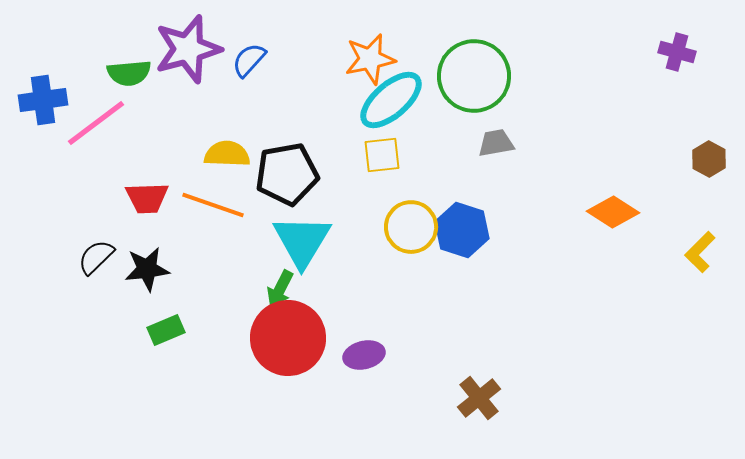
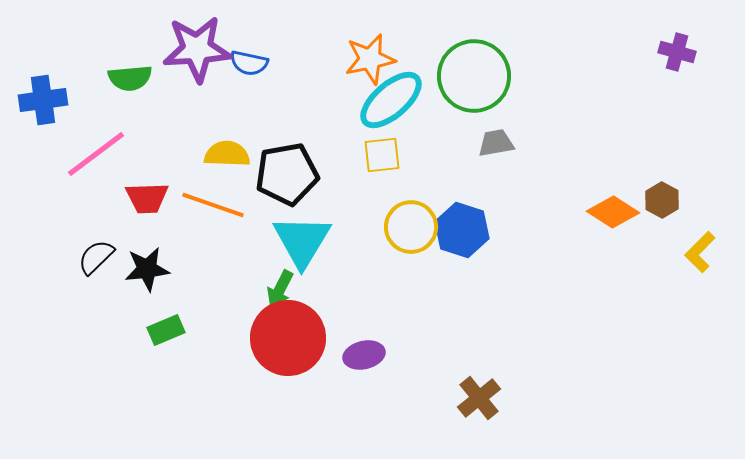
purple star: moved 9 px right; rotated 12 degrees clockwise
blue semicircle: moved 3 px down; rotated 120 degrees counterclockwise
green semicircle: moved 1 px right, 5 px down
pink line: moved 31 px down
brown hexagon: moved 47 px left, 41 px down
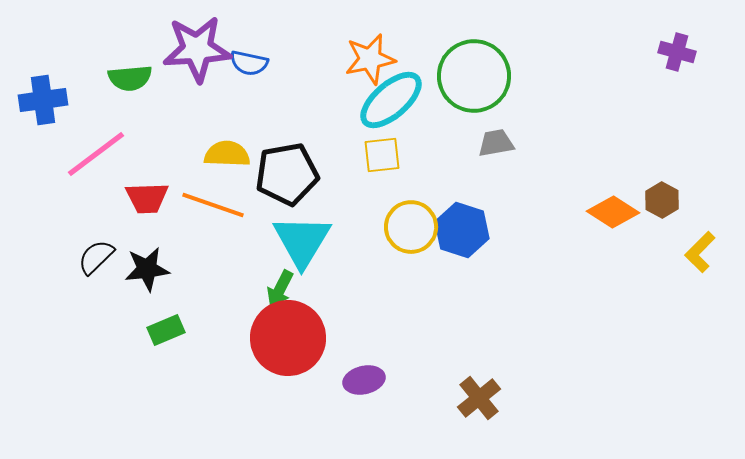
purple ellipse: moved 25 px down
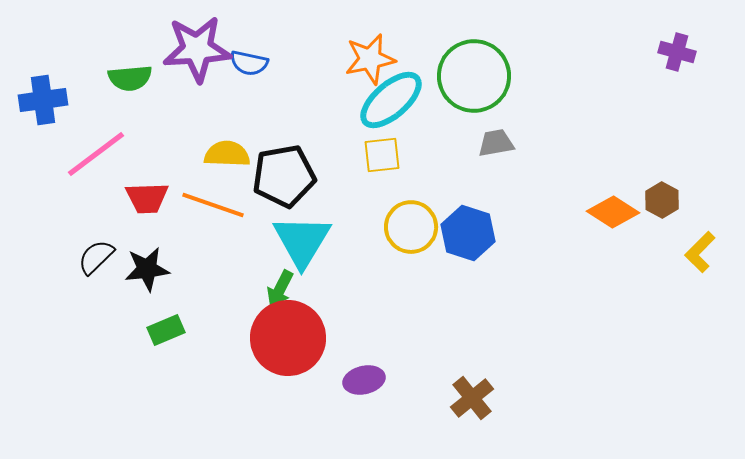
black pentagon: moved 3 px left, 2 px down
blue hexagon: moved 6 px right, 3 px down
brown cross: moved 7 px left
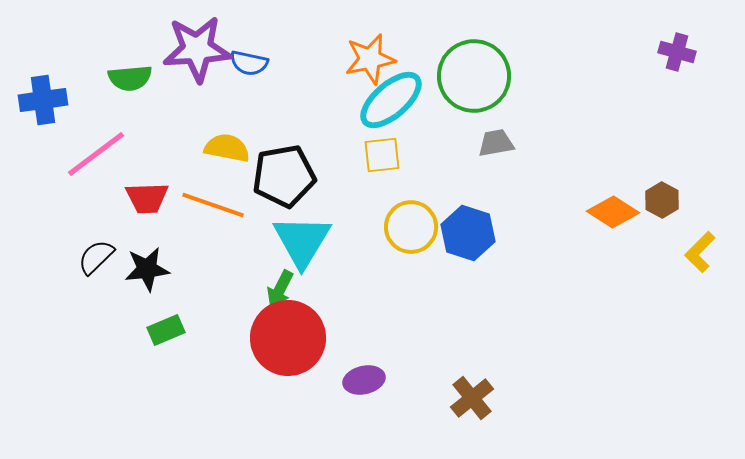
yellow semicircle: moved 6 px up; rotated 9 degrees clockwise
